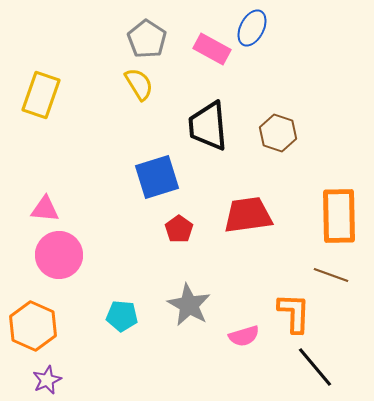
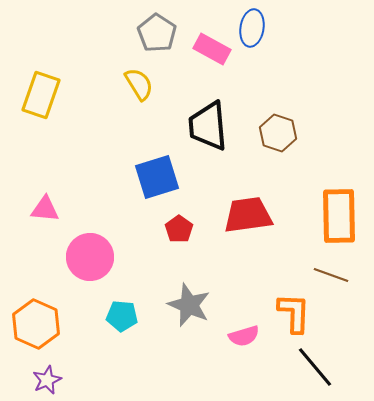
blue ellipse: rotated 18 degrees counterclockwise
gray pentagon: moved 10 px right, 6 px up
pink circle: moved 31 px right, 2 px down
gray star: rotated 6 degrees counterclockwise
orange hexagon: moved 3 px right, 2 px up
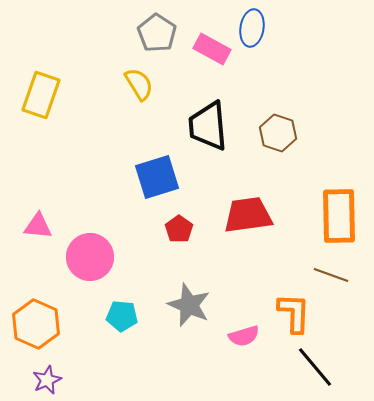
pink triangle: moved 7 px left, 17 px down
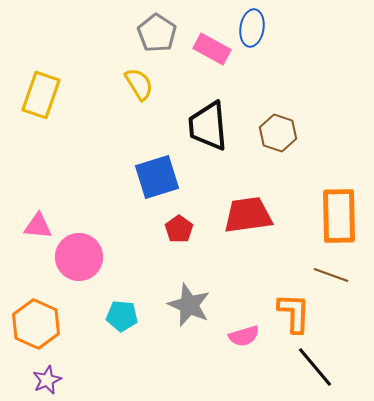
pink circle: moved 11 px left
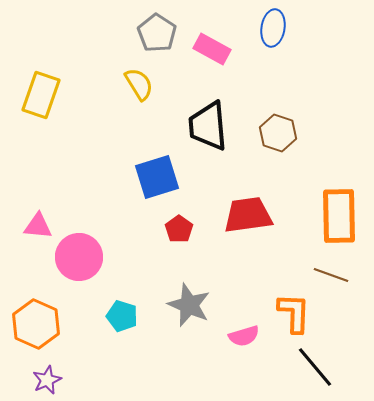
blue ellipse: moved 21 px right
cyan pentagon: rotated 12 degrees clockwise
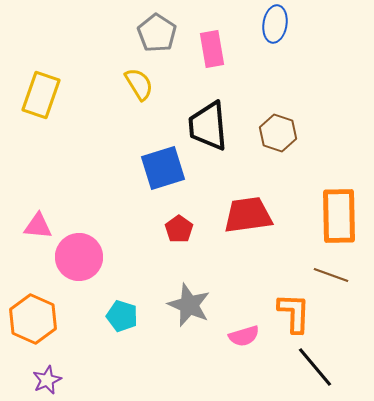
blue ellipse: moved 2 px right, 4 px up
pink rectangle: rotated 51 degrees clockwise
blue square: moved 6 px right, 9 px up
orange hexagon: moved 3 px left, 5 px up
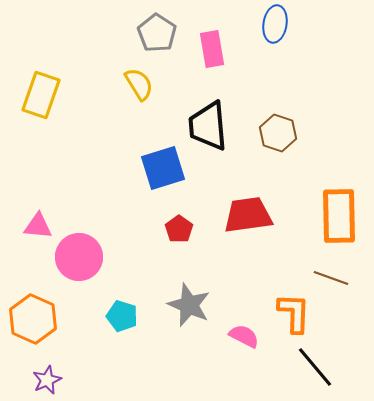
brown line: moved 3 px down
pink semicircle: rotated 136 degrees counterclockwise
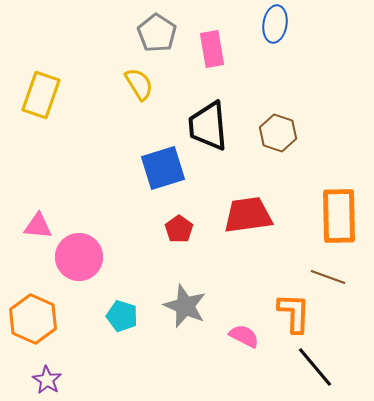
brown line: moved 3 px left, 1 px up
gray star: moved 4 px left, 1 px down
purple star: rotated 16 degrees counterclockwise
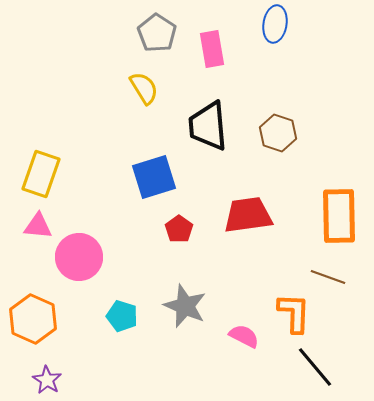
yellow semicircle: moved 5 px right, 4 px down
yellow rectangle: moved 79 px down
blue square: moved 9 px left, 9 px down
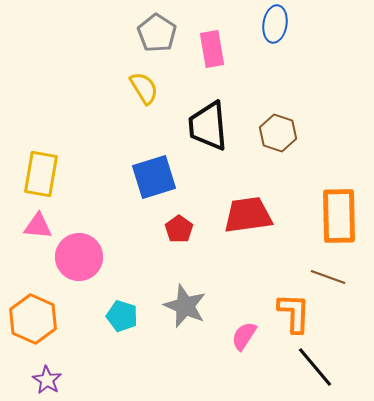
yellow rectangle: rotated 9 degrees counterclockwise
pink semicircle: rotated 84 degrees counterclockwise
